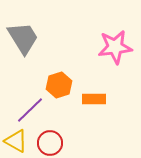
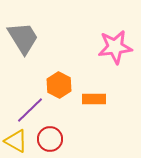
orange hexagon: rotated 15 degrees counterclockwise
red circle: moved 4 px up
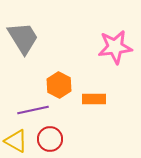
purple line: moved 3 px right; rotated 32 degrees clockwise
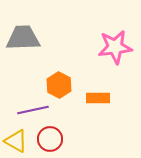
gray trapezoid: rotated 60 degrees counterclockwise
orange rectangle: moved 4 px right, 1 px up
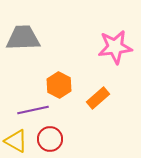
orange rectangle: rotated 40 degrees counterclockwise
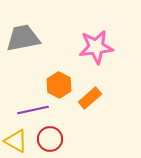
gray trapezoid: rotated 9 degrees counterclockwise
pink star: moved 19 px left
orange rectangle: moved 8 px left
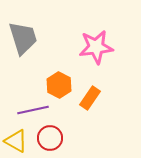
gray trapezoid: rotated 84 degrees clockwise
orange rectangle: rotated 15 degrees counterclockwise
red circle: moved 1 px up
